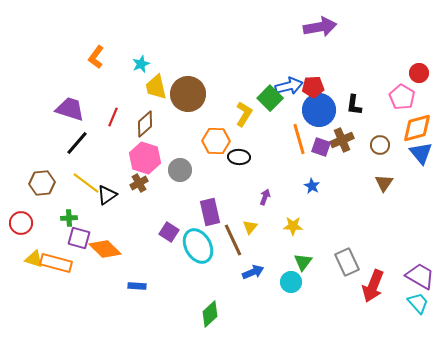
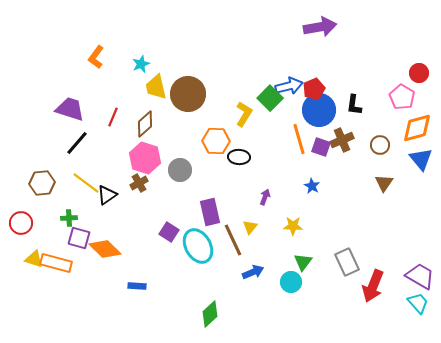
red pentagon at (313, 87): moved 1 px right, 2 px down; rotated 20 degrees counterclockwise
blue triangle at (421, 153): moved 6 px down
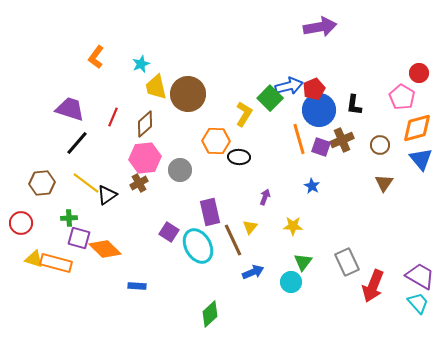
pink hexagon at (145, 158): rotated 24 degrees counterclockwise
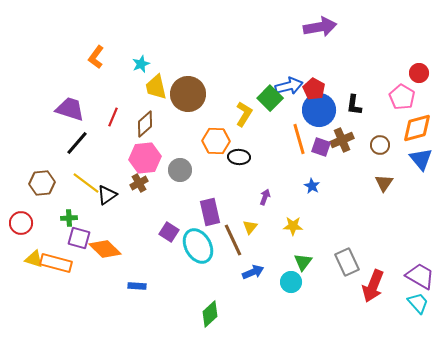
red pentagon at (314, 89): rotated 20 degrees counterclockwise
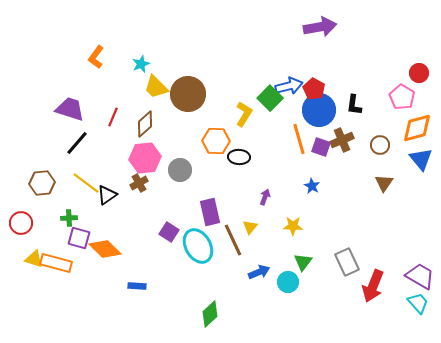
yellow trapezoid at (156, 87): rotated 32 degrees counterclockwise
blue arrow at (253, 272): moved 6 px right
cyan circle at (291, 282): moved 3 px left
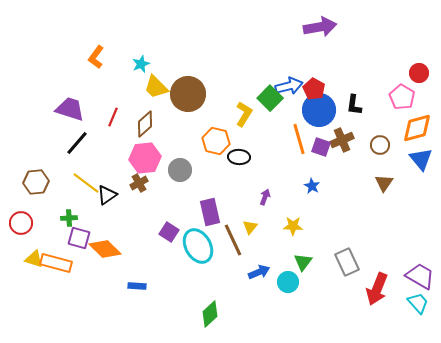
orange hexagon at (216, 141): rotated 12 degrees clockwise
brown hexagon at (42, 183): moved 6 px left, 1 px up
red arrow at (373, 286): moved 4 px right, 3 px down
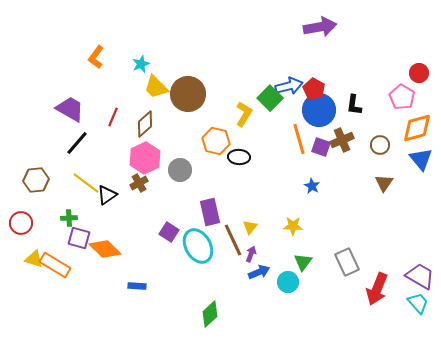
purple trapezoid at (70, 109): rotated 12 degrees clockwise
pink hexagon at (145, 158): rotated 20 degrees counterclockwise
brown hexagon at (36, 182): moved 2 px up
purple arrow at (265, 197): moved 14 px left, 57 px down
orange rectangle at (56, 263): moved 1 px left, 2 px down; rotated 16 degrees clockwise
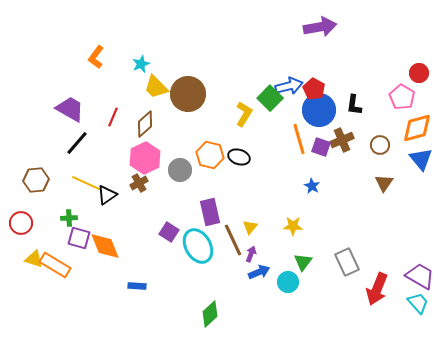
orange hexagon at (216, 141): moved 6 px left, 14 px down
black ellipse at (239, 157): rotated 15 degrees clockwise
yellow line at (86, 183): rotated 12 degrees counterclockwise
orange diamond at (105, 249): moved 3 px up; rotated 24 degrees clockwise
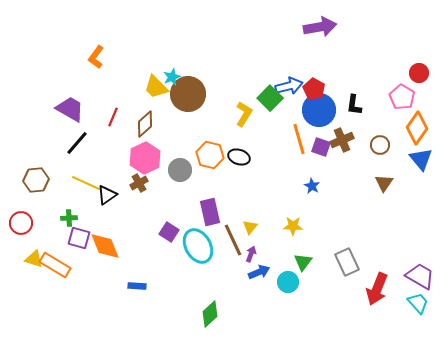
cyan star at (141, 64): moved 31 px right, 13 px down
orange diamond at (417, 128): rotated 40 degrees counterclockwise
